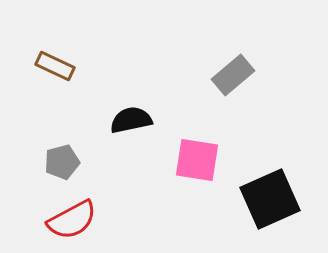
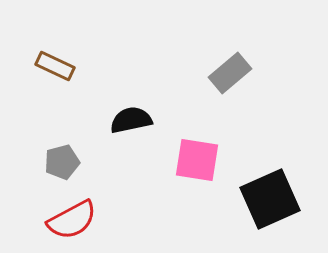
gray rectangle: moved 3 px left, 2 px up
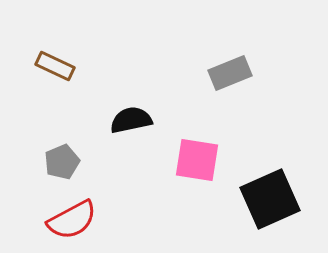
gray rectangle: rotated 18 degrees clockwise
gray pentagon: rotated 8 degrees counterclockwise
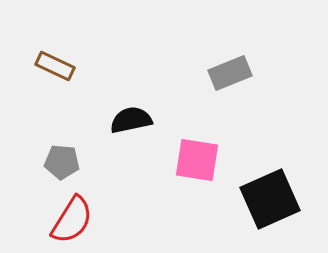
gray pentagon: rotated 28 degrees clockwise
red semicircle: rotated 30 degrees counterclockwise
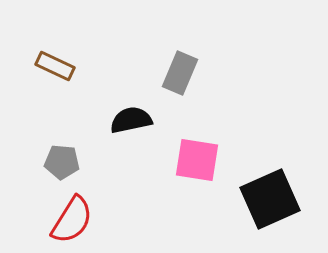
gray rectangle: moved 50 px left; rotated 45 degrees counterclockwise
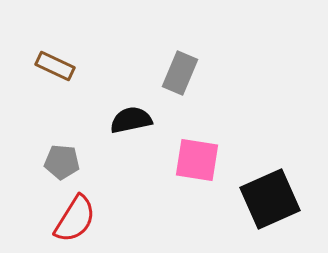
red semicircle: moved 3 px right, 1 px up
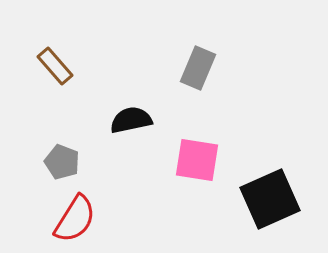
brown rectangle: rotated 24 degrees clockwise
gray rectangle: moved 18 px right, 5 px up
gray pentagon: rotated 16 degrees clockwise
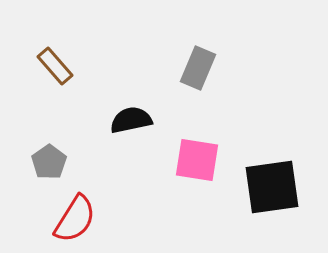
gray pentagon: moved 13 px left; rotated 16 degrees clockwise
black square: moved 2 px right, 12 px up; rotated 16 degrees clockwise
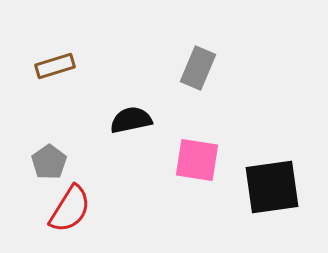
brown rectangle: rotated 66 degrees counterclockwise
red semicircle: moved 5 px left, 10 px up
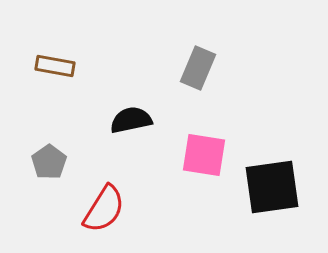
brown rectangle: rotated 27 degrees clockwise
pink square: moved 7 px right, 5 px up
red semicircle: moved 34 px right
